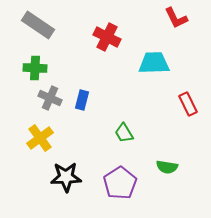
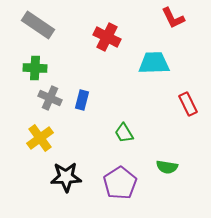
red L-shape: moved 3 px left
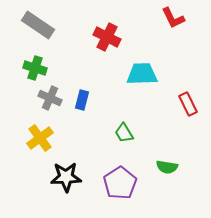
cyan trapezoid: moved 12 px left, 11 px down
green cross: rotated 15 degrees clockwise
